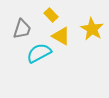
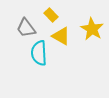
gray trapezoid: moved 4 px right, 1 px up; rotated 125 degrees clockwise
cyan semicircle: rotated 65 degrees counterclockwise
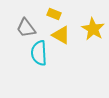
yellow rectangle: moved 3 px right, 1 px up; rotated 24 degrees counterclockwise
yellow star: moved 1 px right
yellow triangle: moved 1 px up
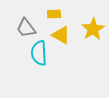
yellow rectangle: rotated 24 degrees counterclockwise
yellow star: rotated 10 degrees clockwise
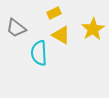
yellow rectangle: moved 1 px up; rotated 24 degrees counterclockwise
gray trapezoid: moved 10 px left; rotated 15 degrees counterclockwise
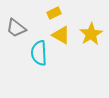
yellow star: moved 2 px left, 5 px down
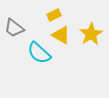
yellow rectangle: moved 2 px down
gray trapezoid: moved 2 px left
cyan semicircle: rotated 45 degrees counterclockwise
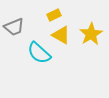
gray trapezoid: moved 1 px up; rotated 60 degrees counterclockwise
